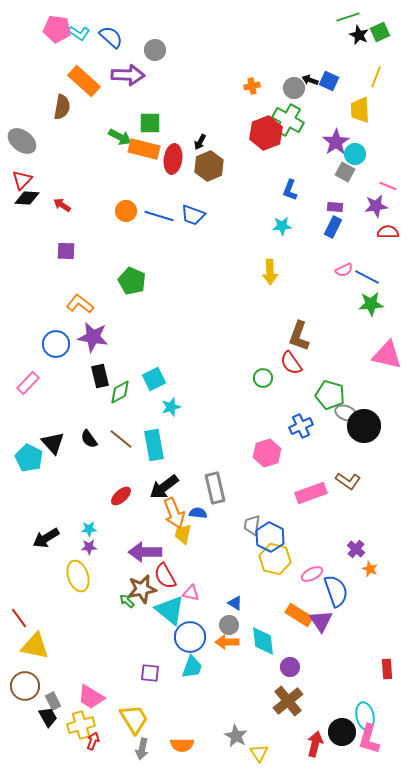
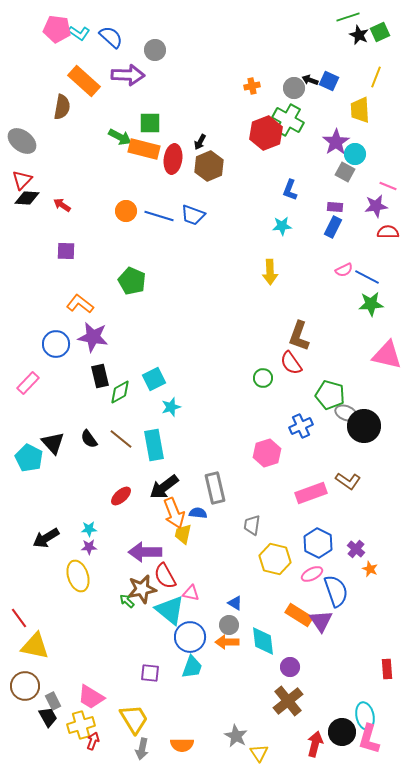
blue hexagon at (270, 537): moved 48 px right, 6 px down
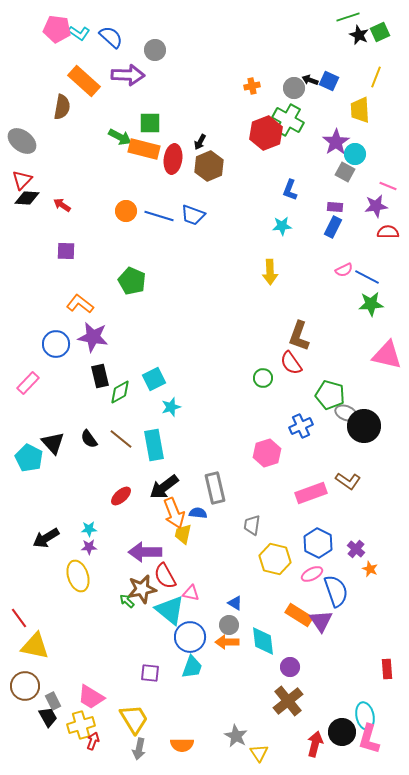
gray arrow at (142, 749): moved 3 px left
